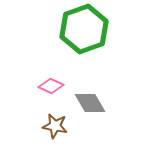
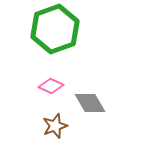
green hexagon: moved 29 px left
brown star: rotated 30 degrees counterclockwise
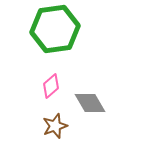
green hexagon: rotated 12 degrees clockwise
pink diamond: rotated 65 degrees counterclockwise
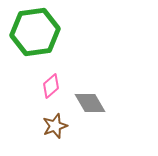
green hexagon: moved 20 px left, 3 px down
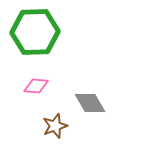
green hexagon: rotated 6 degrees clockwise
pink diamond: moved 15 px left; rotated 45 degrees clockwise
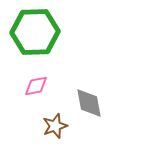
pink diamond: rotated 15 degrees counterclockwise
gray diamond: moved 1 px left; rotated 20 degrees clockwise
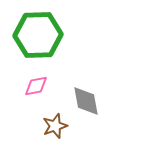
green hexagon: moved 3 px right, 3 px down
gray diamond: moved 3 px left, 2 px up
